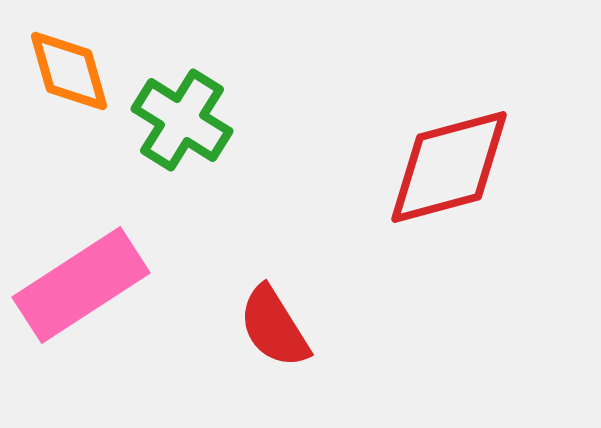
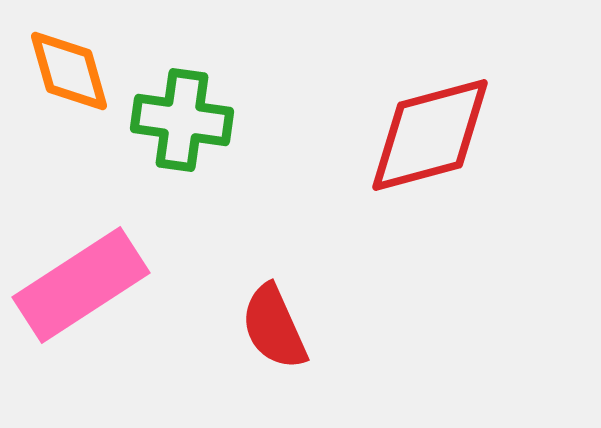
green cross: rotated 24 degrees counterclockwise
red diamond: moved 19 px left, 32 px up
red semicircle: rotated 8 degrees clockwise
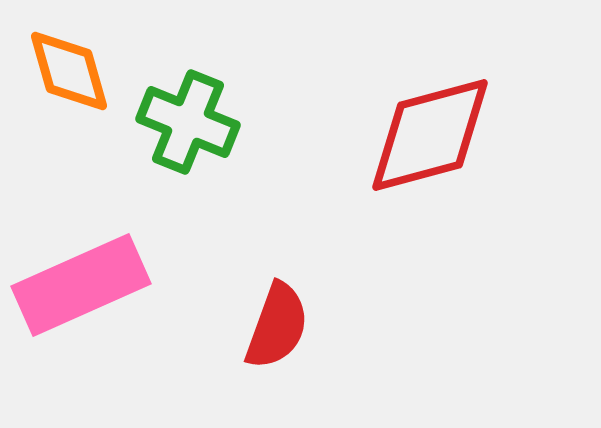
green cross: moved 6 px right, 2 px down; rotated 14 degrees clockwise
pink rectangle: rotated 9 degrees clockwise
red semicircle: moved 3 px right, 1 px up; rotated 136 degrees counterclockwise
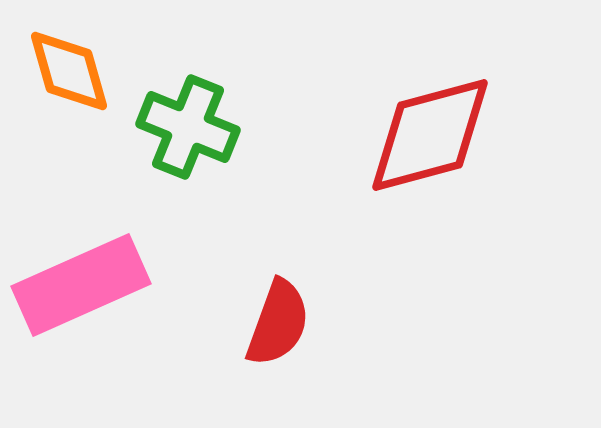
green cross: moved 5 px down
red semicircle: moved 1 px right, 3 px up
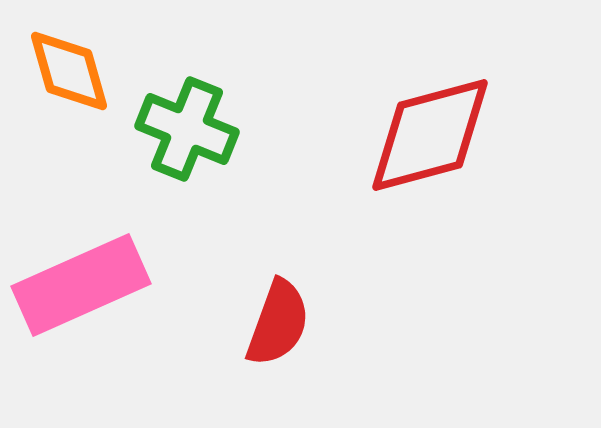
green cross: moved 1 px left, 2 px down
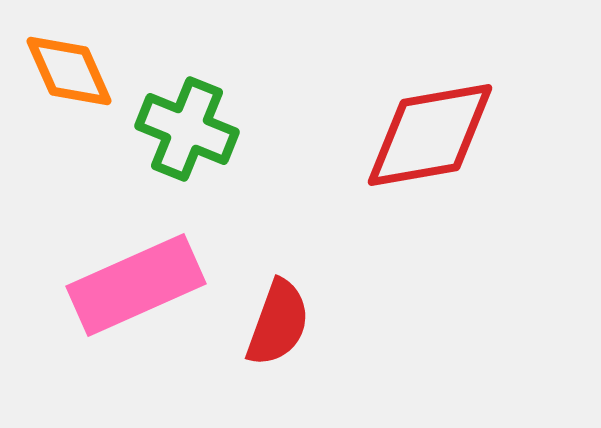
orange diamond: rotated 8 degrees counterclockwise
red diamond: rotated 5 degrees clockwise
pink rectangle: moved 55 px right
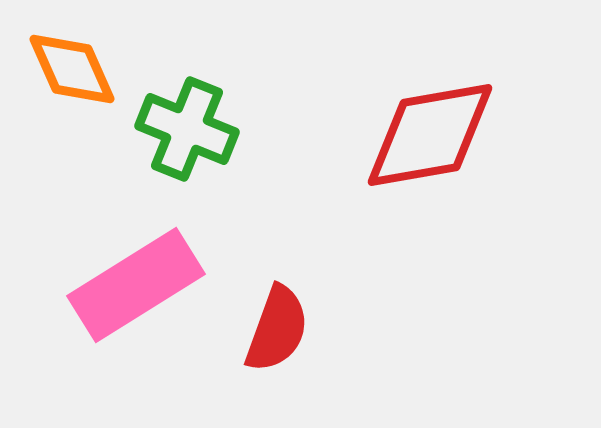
orange diamond: moved 3 px right, 2 px up
pink rectangle: rotated 8 degrees counterclockwise
red semicircle: moved 1 px left, 6 px down
